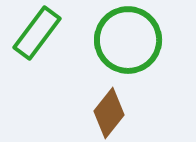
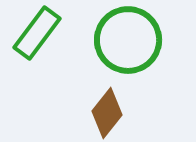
brown diamond: moved 2 px left
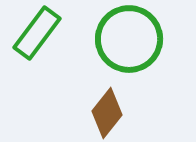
green circle: moved 1 px right, 1 px up
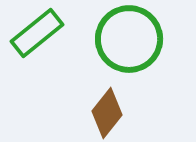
green rectangle: rotated 14 degrees clockwise
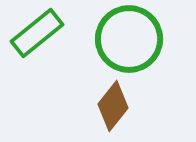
brown diamond: moved 6 px right, 7 px up
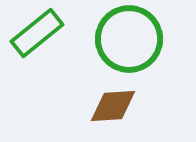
brown diamond: rotated 48 degrees clockwise
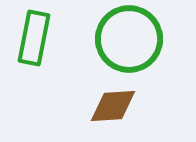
green rectangle: moved 3 px left, 5 px down; rotated 40 degrees counterclockwise
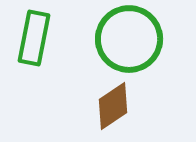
brown diamond: rotated 30 degrees counterclockwise
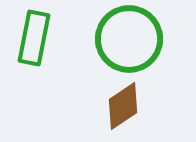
brown diamond: moved 10 px right
